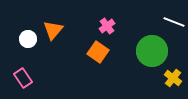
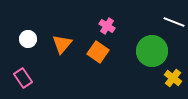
pink cross: rotated 21 degrees counterclockwise
orange triangle: moved 9 px right, 14 px down
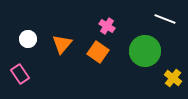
white line: moved 9 px left, 3 px up
green circle: moved 7 px left
pink rectangle: moved 3 px left, 4 px up
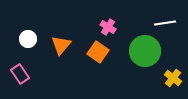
white line: moved 4 px down; rotated 30 degrees counterclockwise
pink cross: moved 1 px right, 1 px down
orange triangle: moved 1 px left, 1 px down
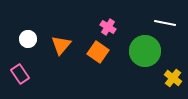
white line: rotated 20 degrees clockwise
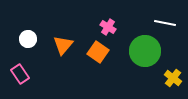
orange triangle: moved 2 px right
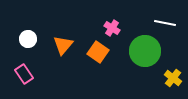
pink cross: moved 4 px right, 1 px down
pink rectangle: moved 4 px right
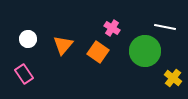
white line: moved 4 px down
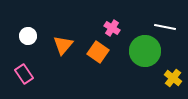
white circle: moved 3 px up
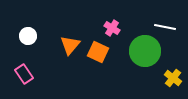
orange triangle: moved 7 px right
orange square: rotated 10 degrees counterclockwise
